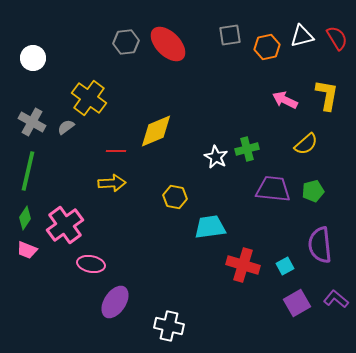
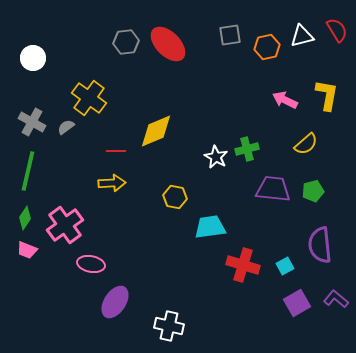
red semicircle: moved 8 px up
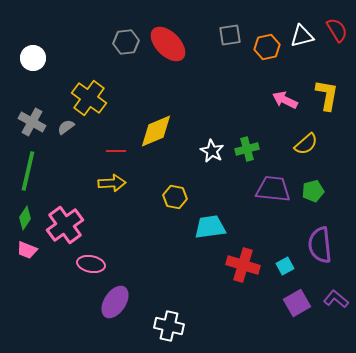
white star: moved 4 px left, 6 px up
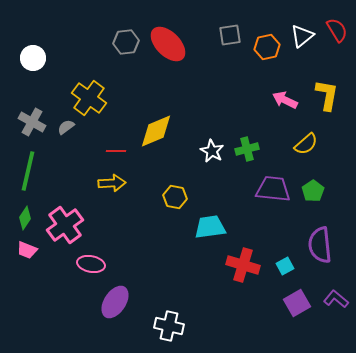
white triangle: rotated 25 degrees counterclockwise
green pentagon: rotated 20 degrees counterclockwise
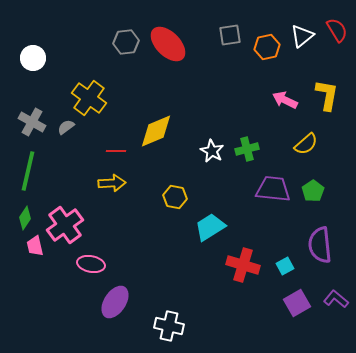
cyan trapezoid: rotated 24 degrees counterclockwise
pink trapezoid: moved 8 px right, 4 px up; rotated 55 degrees clockwise
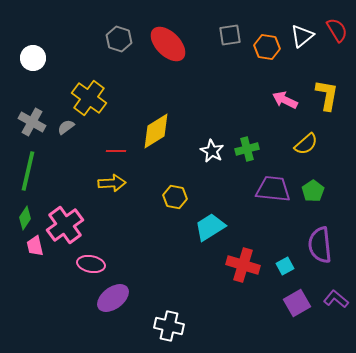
gray hexagon: moved 7 px left, 3 px up; rotated 25 degrees clockwise
orange hexagon: rotated 20 degrees clockwise
yellow diamond: rotated 9 degrees counterclockwise
purple ellipse: moved 2 px left, 4 px up; rotated 20 degrees clockwise
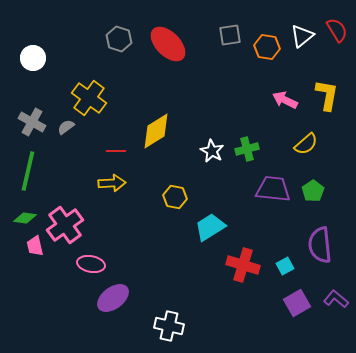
green diamond: rotated 65 degrees clockwise
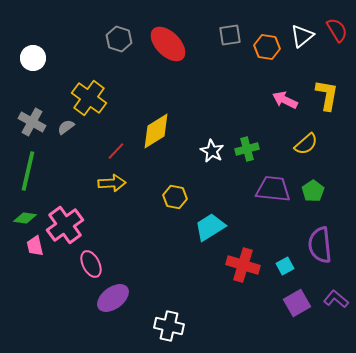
red line: rotated 48 degrees counterclockwise
pink ellipse: rotated 52 degrees clockwise
